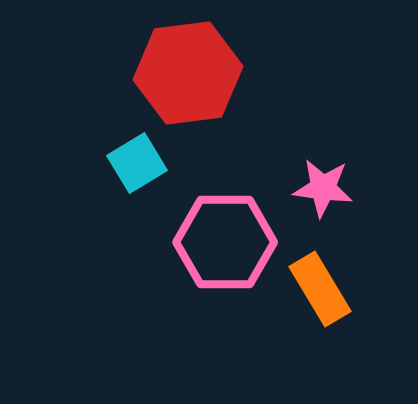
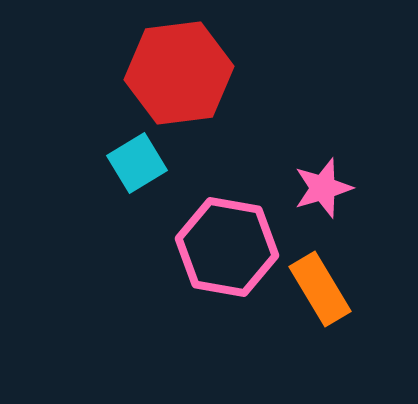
red hexagon: moved 9 px left
pink star: rotated 24 degrees counterclockwise
pink hexagon: moved 2 px right, 5 px down; rotated 10 degrees clockwise
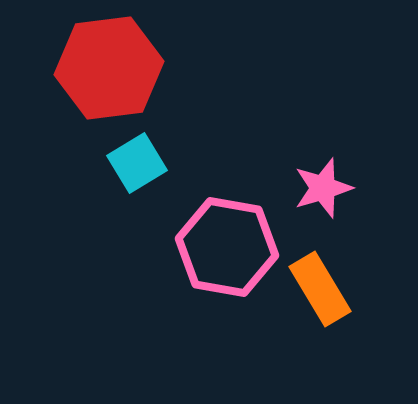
red hexagon: moved 70 px left, 5 px up
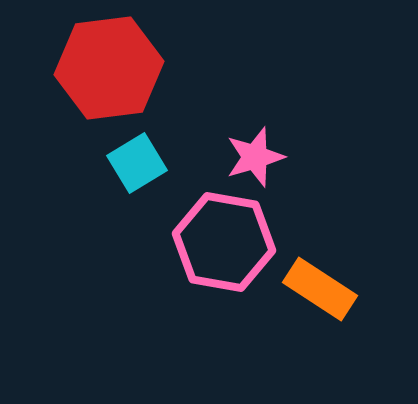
pink star: moved 68 px left, 31 px up
pink hexagon: moved 3 px left, 5 px up
orange rectangle: rotated 26 degrees counterclockwise
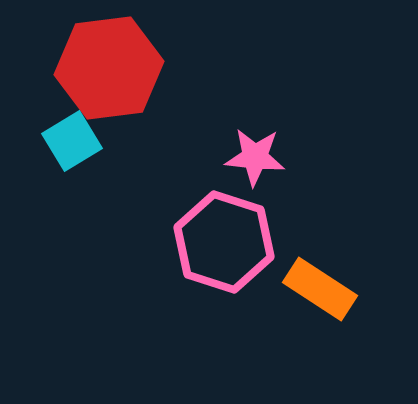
pink star: rotated 22 degrees clockwise
cyan square: moved 65 px left, 22 px up
pink hexagon: rotated 8 degrees clockwise
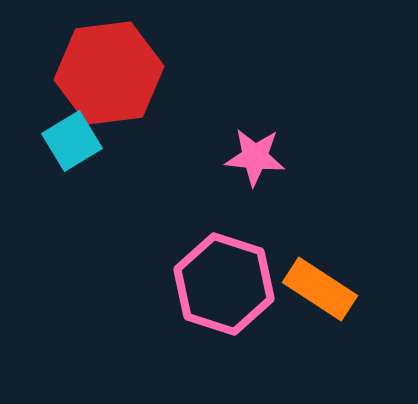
red hexagon: moved 5 px down
pink hexagon: moved 42 px down
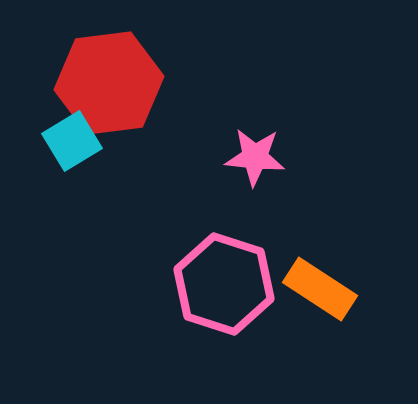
red hexagon: moved 10 px down
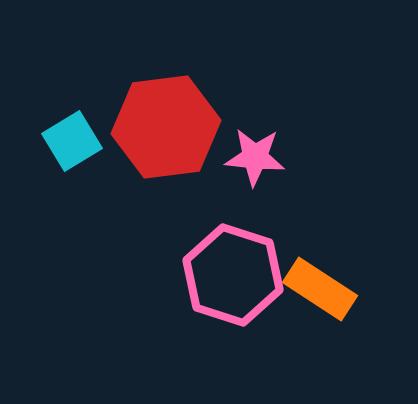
red hexagon: moved 57 px right, 44 px down
pink hexagon: moved 9 px right, 9 px up
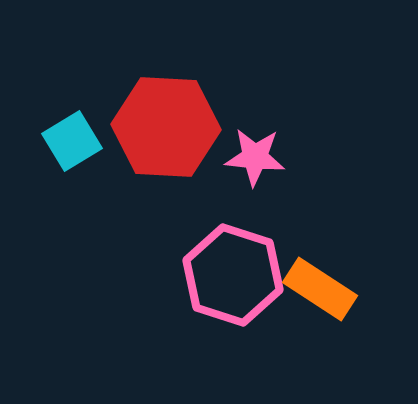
red hexagon: rotated 10 degrees clockwise
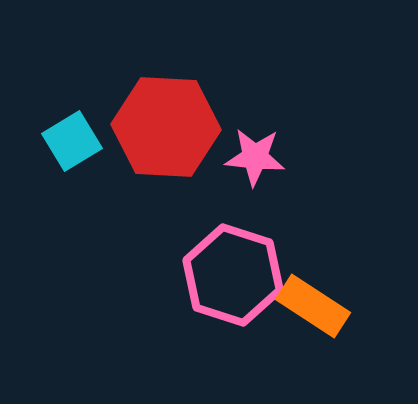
orange rectangle: moved 7 px left, 17 px down
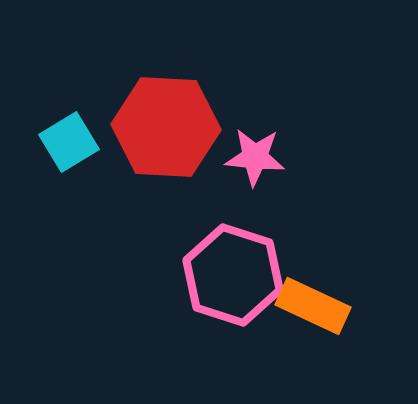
cyan square: moved 3 px left, 1 px down
orange rectangle: rotated 8 degrees counterclockwise
